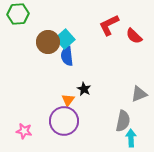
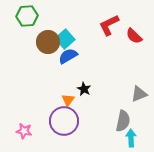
green hexagon: moved 9 px right, 2 px down
blue semicircle: moved 1 px right; rotated 66 degrees clockwise
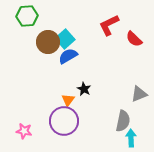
red semicircle: moved 3 px down
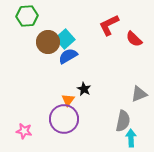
purple circle: moved 2 px up
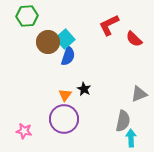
blue semicircle: rotated 138 degrees clockwise
orange triangle: moved 3 px left, 5 px up
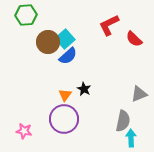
green hexagon: moved 1 px left, 1 px up
blue semicircle: rotated 30 degrees clockwise
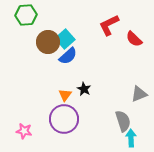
gray semicircle: rotated 30 degrees counterclockwise
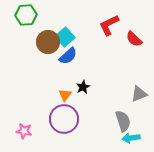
cyan square: moved 2 px up
black star: moved 1 px left, 2 px up; rotated 16 degrees clockwise
cyan arrow: rotated 96 degrees counterclockwise
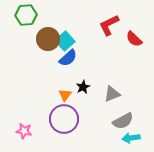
cyan square: moved 4 px down
brown circle: moved 3 px up
blue semicircle: moved 2 px down
gray triangle: moved 27 px left
gray semicircle: rotated 80 degrees clockwise
